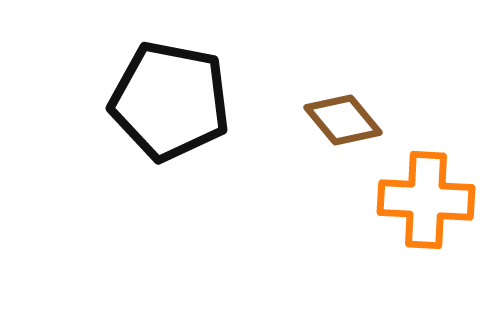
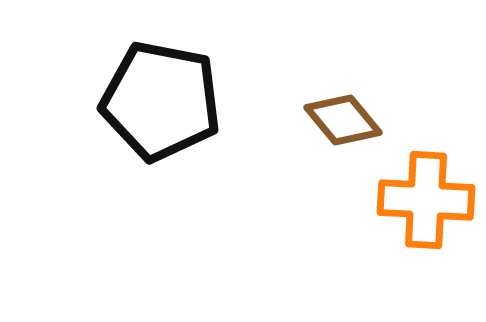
black pentagon: moved 9 px left
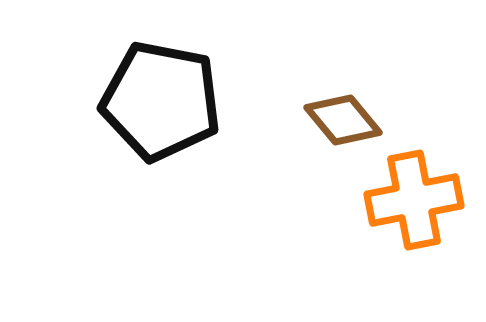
orange cross: moved 12 px left; rotated 14 degrees counterclockwise
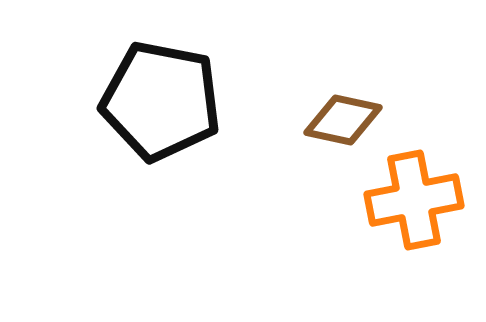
brown diamond: rotated 38 degrees counterclockwise
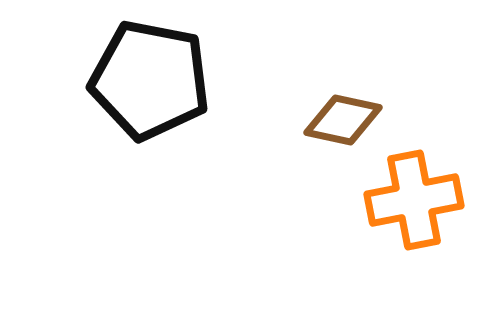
black pentagon: moved 11 px left, 21 px up
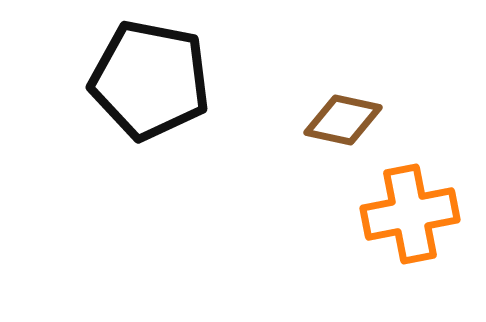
orange cross: moved 4 px left, 14 px down
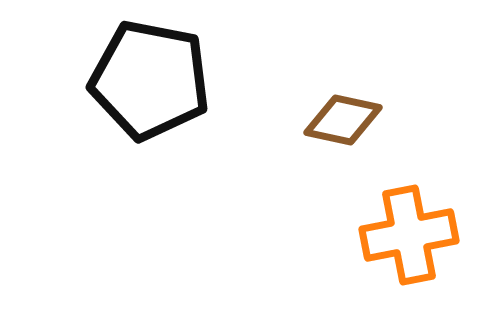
orange cross: moved 1 px left, 21 px down
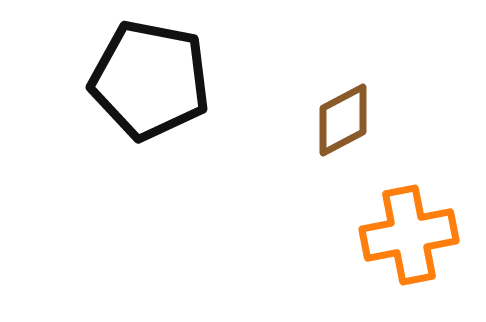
brown diamond: rotated 40 degrees counterclockwise
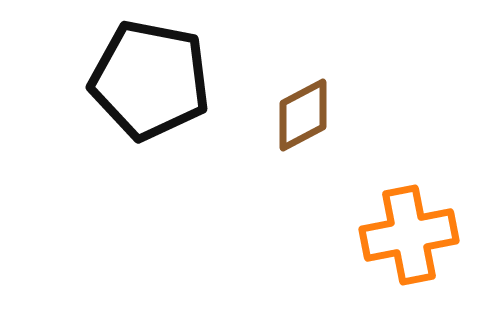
brown diamond: moved 40 px left, 5 px up
